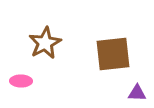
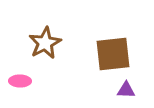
pink ellipse: moved 1 px left
purple triangle: moved 11 px left, 3 px up
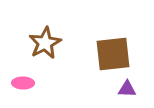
pink ellipse: moved 3 px right, 2 px down
purple triangle: moved 1 px right, 1 px up
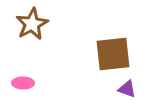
brown star: moved 13 px left, 19 px up
purple triangle: rotated 18 degrees clockwise
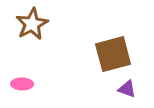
brown square: rotated 9 degrees counterclockwise
pink ellipse: moved 1 px left, 1 px down
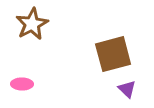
purple triangle: rotated 24 degrees clockwise
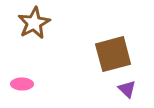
brown star: moved 2 px right, 1 px up
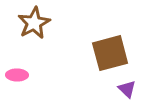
brown square: moved 3 px left, 1 px up
pink ellipse: moved 5 px left, 9 px up
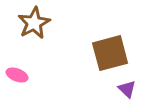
pink ellipse: rotated 20 degrees clockwise
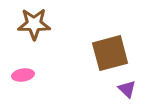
brown star: moved 1 px down; rotated 28 degrees clockwise
pink ellipse: moved 6 px right; rotated 30 degrees counterclockwise
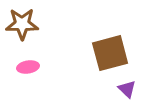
brown star: moved 12 px left
pink ellipse: moved 5 px right, 8 px up
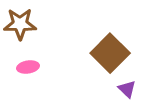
brown star: moved 2 px left
brown square: rotated 30 degrees counterclockwise
